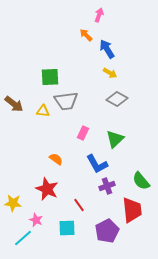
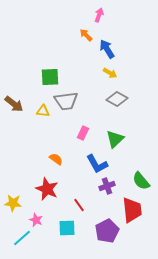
cyan line: moved 1 px left
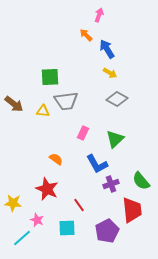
purple cross: moved 4 px right, 2 px up
pink star: moved 1 px right
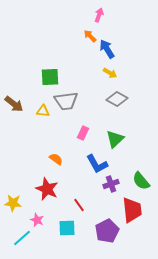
orange arrow: moved 4 px right, 1 px down
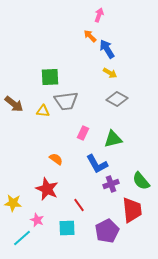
green triangle: moved 2 px left; rotated 30 degrees clockwise
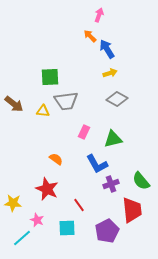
yellow arrow: rotated 48 degrees counterclockwise
pink rectangle: moved 1 px right, 1 px up
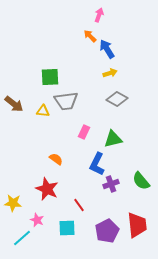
blue L-shape: rotated 55 degrees clockwise
red trapezoid: moved 5 px right, 15 px down
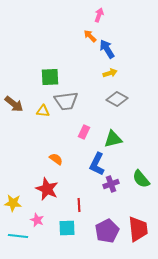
green semicircle: moved 2 px up
red line: rotated 32 degrees clockwise
red trapezoid: moved 1 px right, 4 px down
cyan line: moved 4 px left, 2 px up; rotated 48 degrees clockwise
